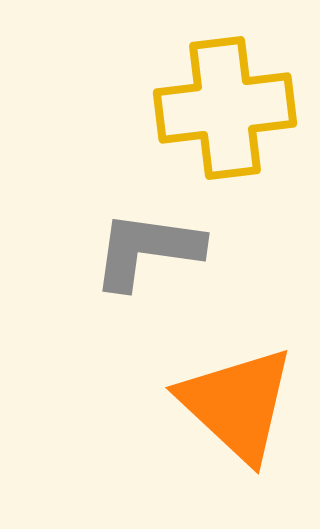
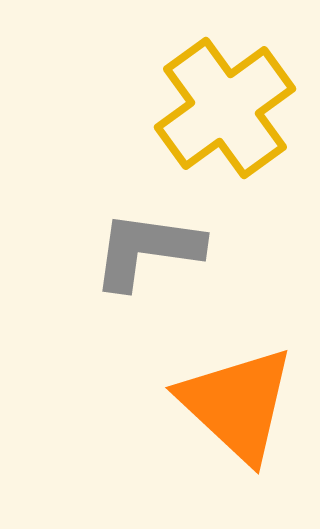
yellow cross: rotated 29 degrees counterclockwise
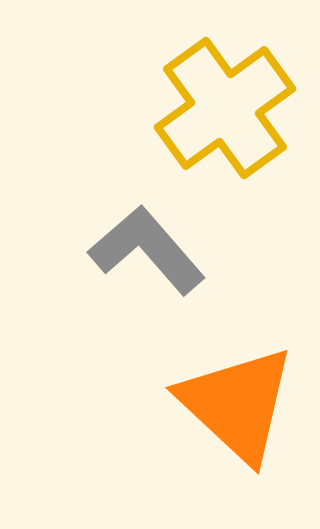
gray L-shape: rotated 41 degrees clockwise
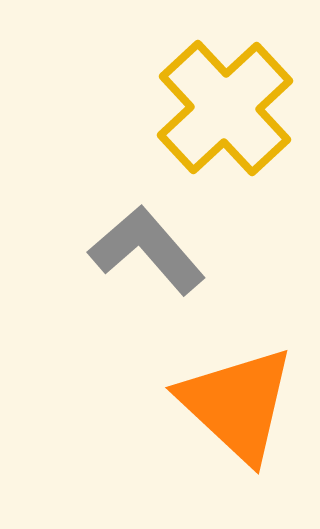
yellow cross: rotated 7 degrees counterclockwise
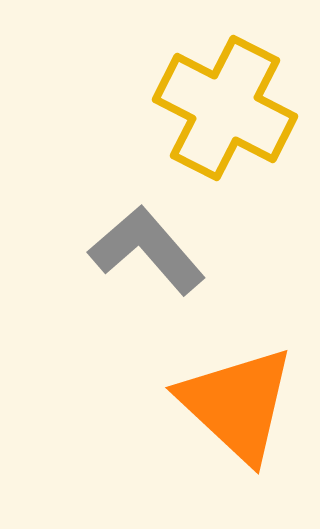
yellow cross: rotated 20 degrees counterclockwise
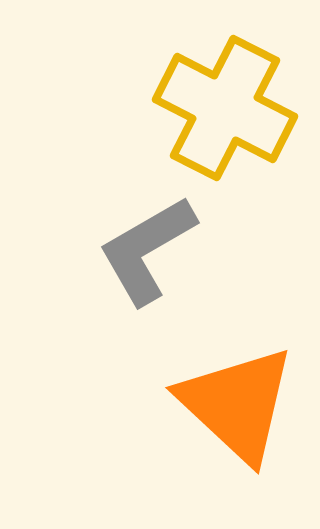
gray L-shape: rotated 79 degrees counterclockwise
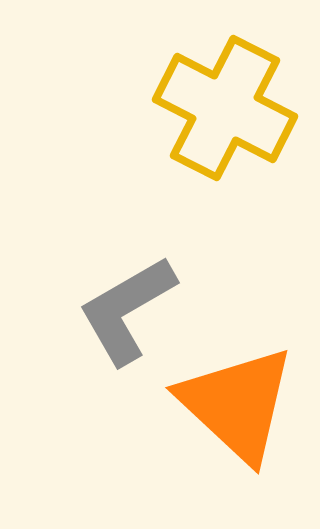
gray L-shape: moved 20 px left, 60 px down
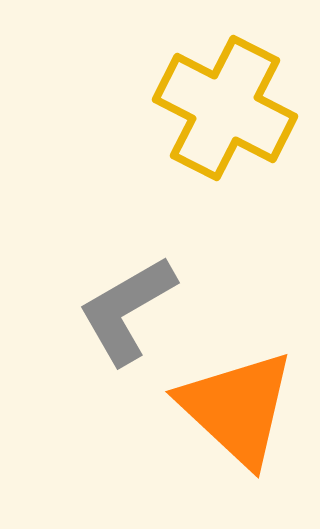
orange triangle: moved 4 px down
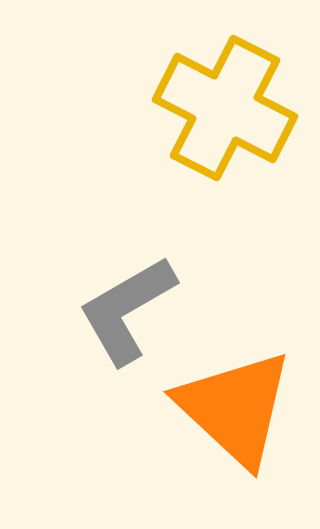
orange triangle: moved 2 px left
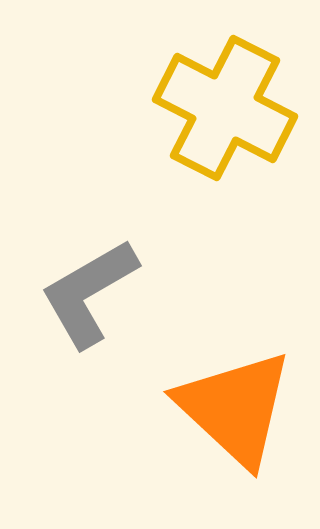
gray L-shape: moved 38 px left, 17 px up
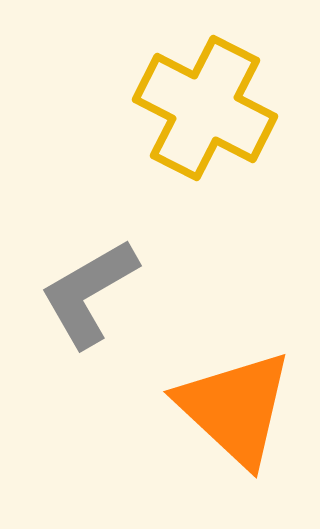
yellow cross: moved 20 px left
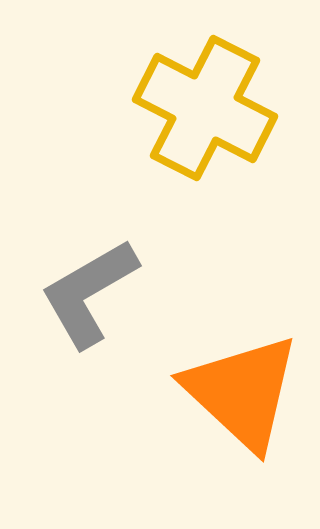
orange triangle: moved 7 px right, 16 px up
